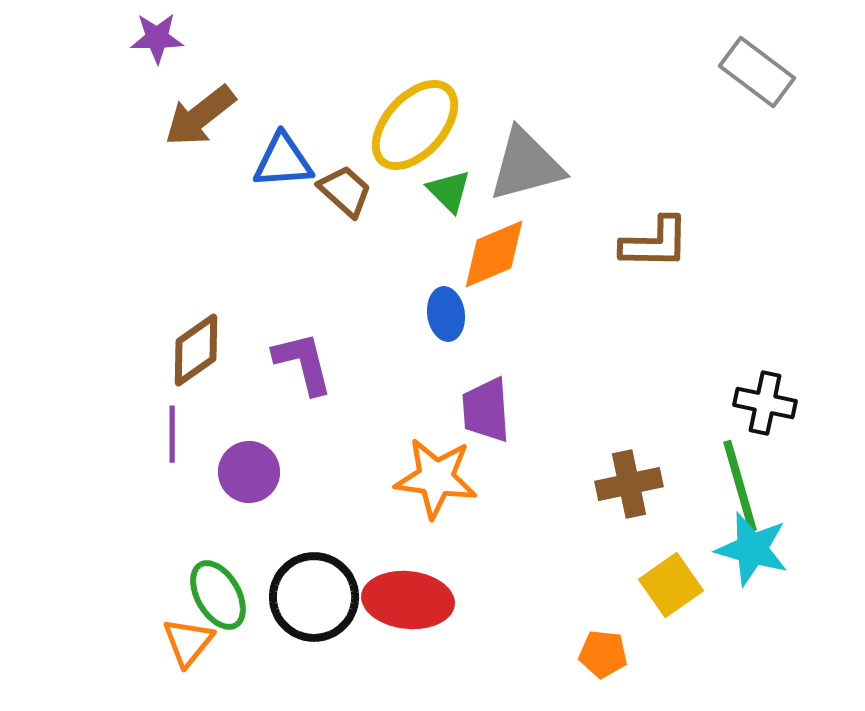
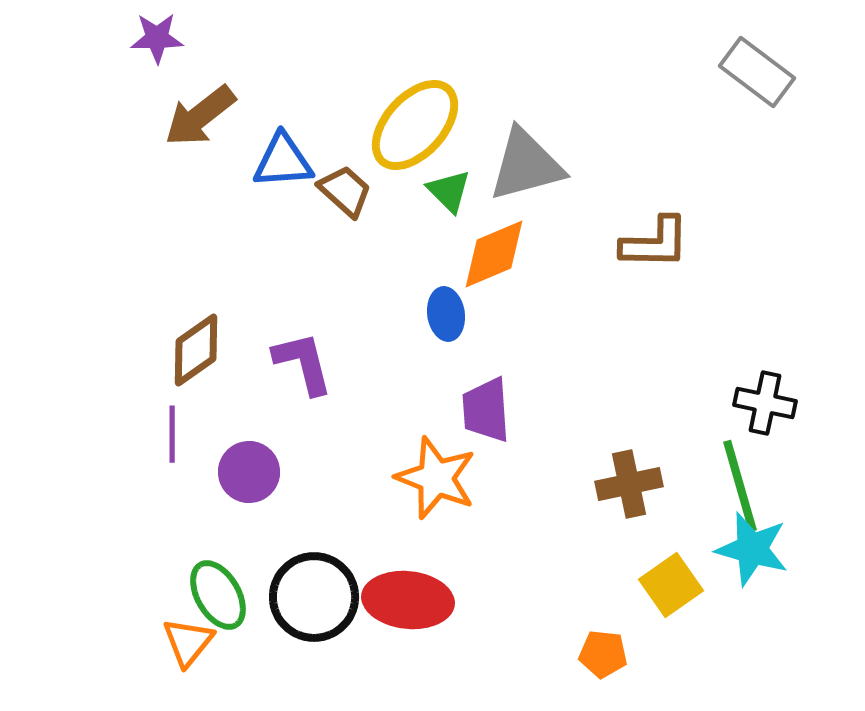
orange star: rotated 14 degrees clockwise
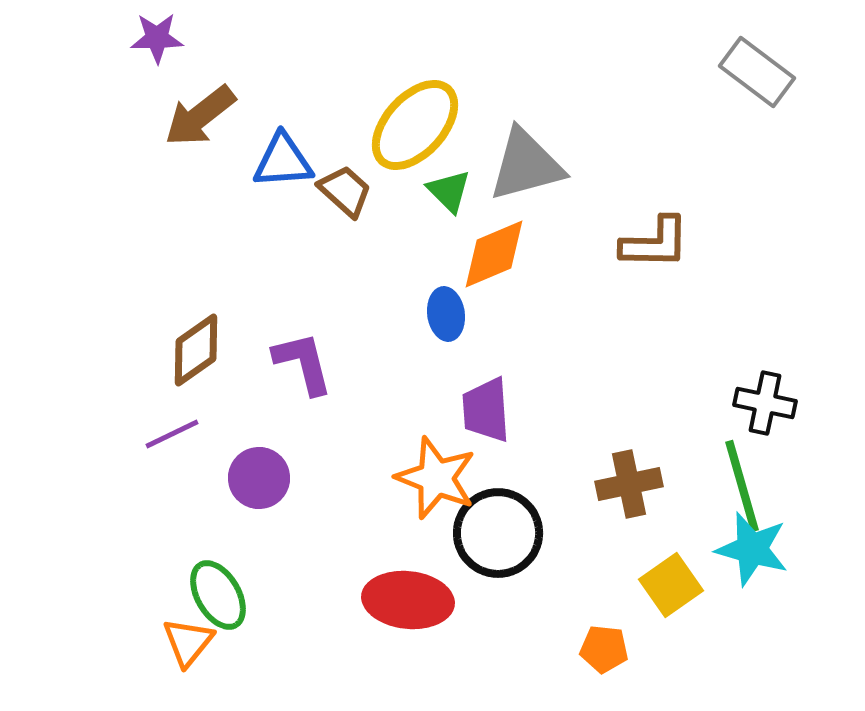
purple line: rotated 64 degrees clockwise
purple circle: moved 10 px right, 6 px down
green line: moved 2 px right
black circle: moved 184 px right, 64 px up
orange pentagon: moved 1 px right, 5 px up
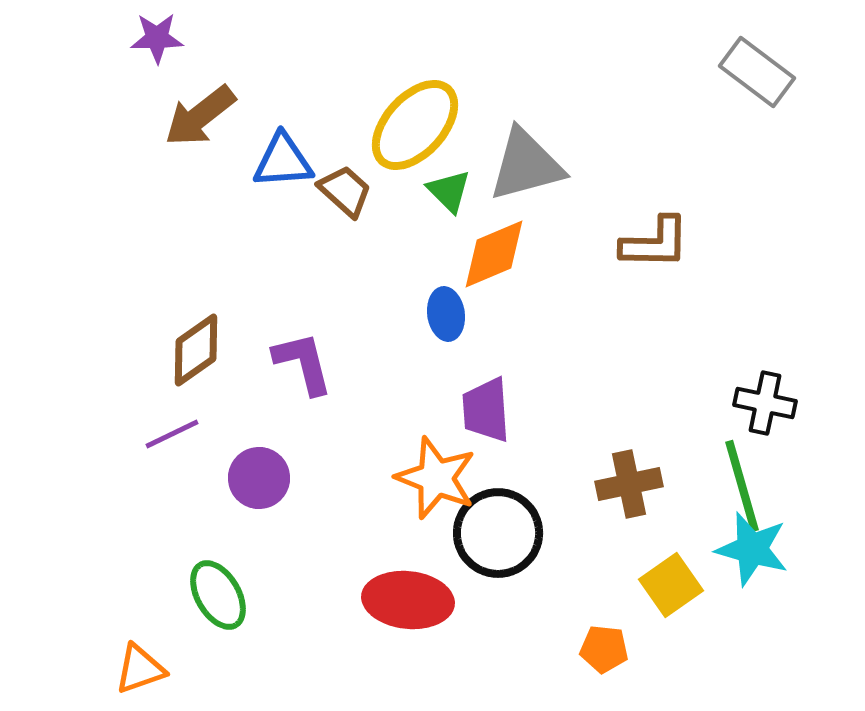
orange triangle: moved 48 px left, 27 px down; rotated 32 degrees clockwise
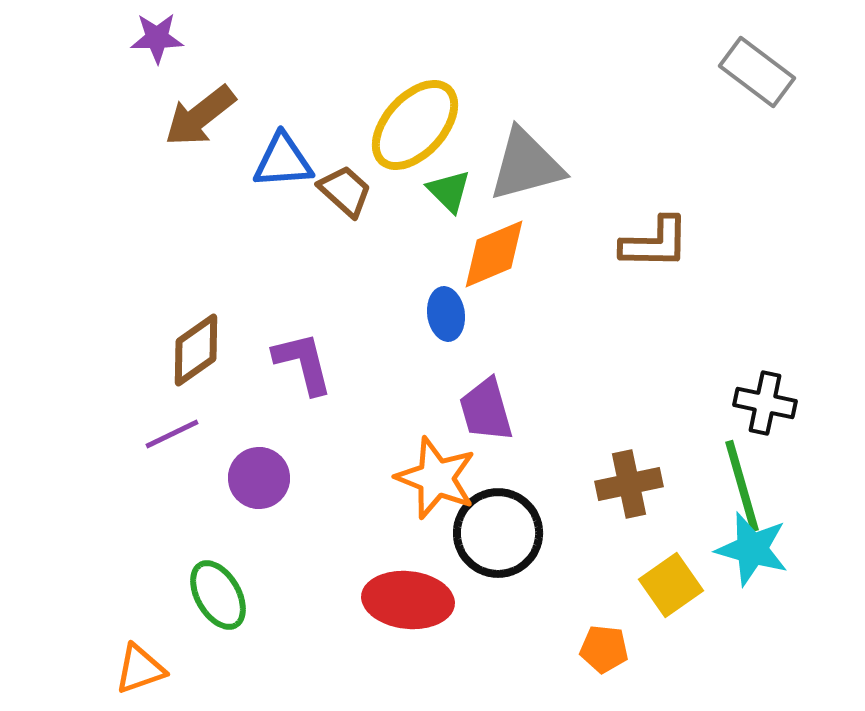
purple trapezoid: rotated 12 degrees counterclockwise
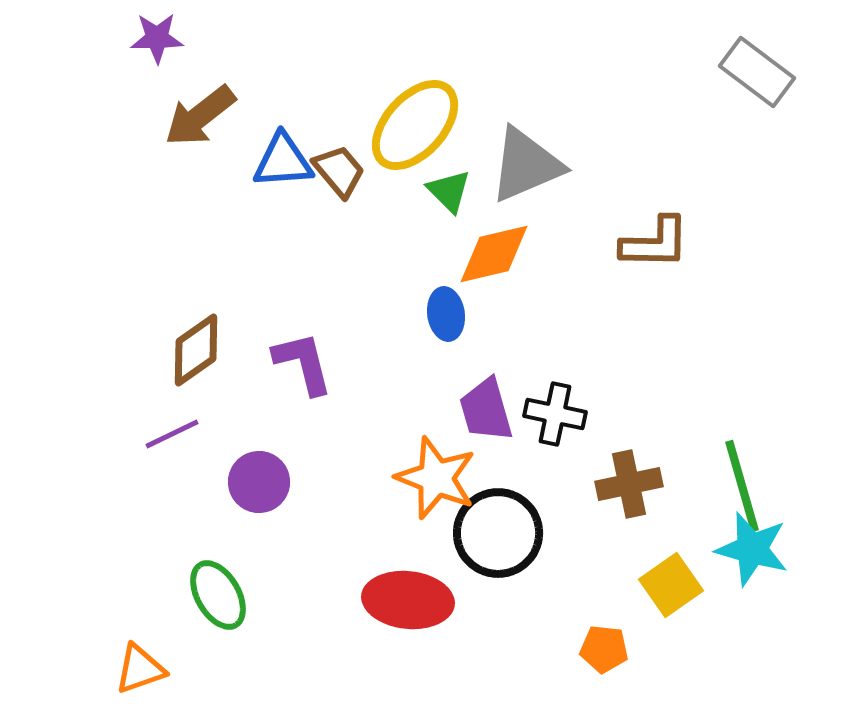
gray triangle: rotated 8 degrees counterclockwise
brown trapezoid: moved 6 px left, 20 px up; rotated 8 degrees clockwise
orange diamond: rotated 10 degrees clockwise
black cross: moved 210 px left, 11 px down
purple circle: moved 4 px down
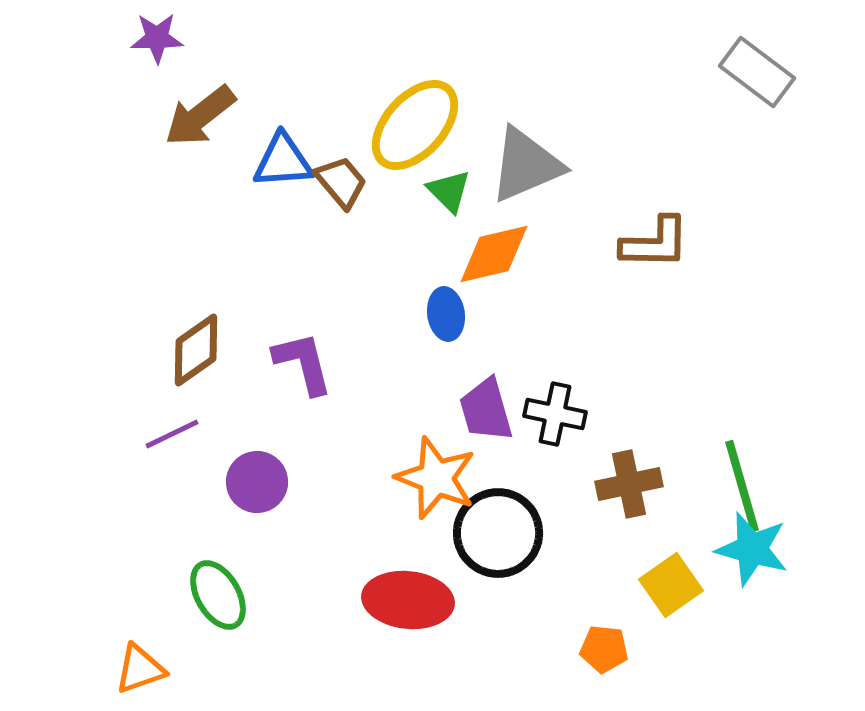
brown trapezoid: moved 2 px right, 11 px down
purple circle: moved 2 px left
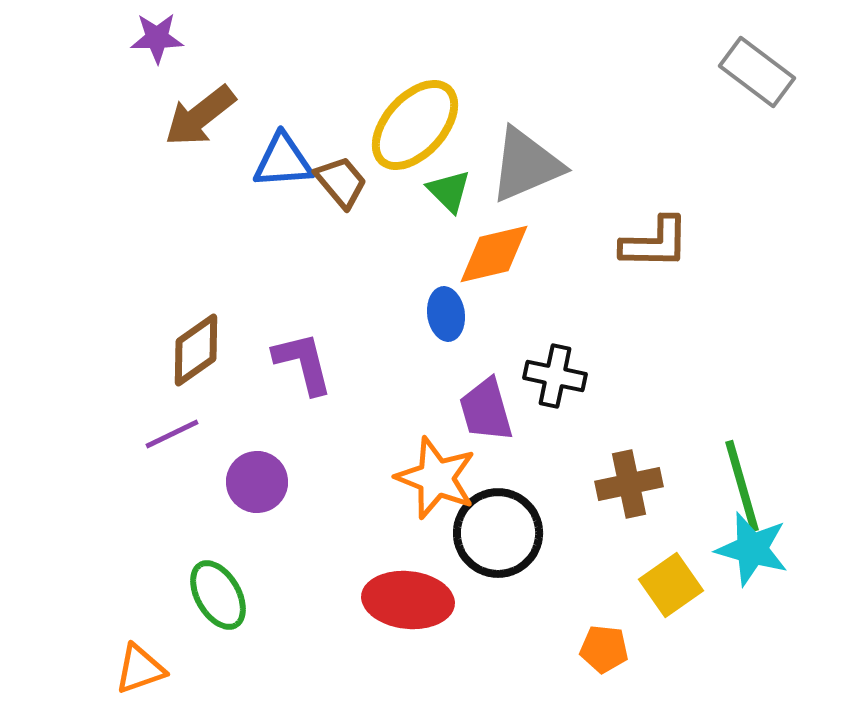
black cross: moved 38 px up
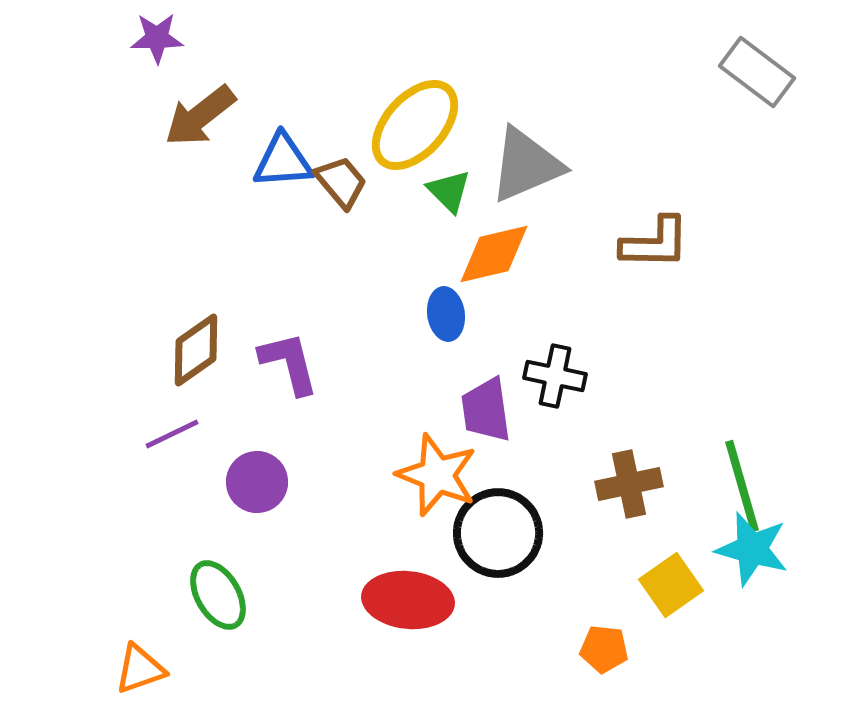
purple L-shape: moved 14 px left
purple trapezoid: rotated 8 degrees clockwise
orange star: moved 1 px right, 3 px up
